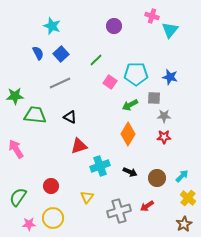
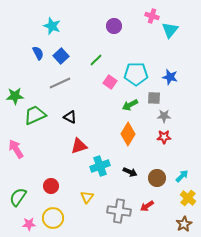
blue square: moved 2 px down
green trapezoid: rotated 30 degrees counterclockwise
gray cross: rotated 25 degrees clockwise
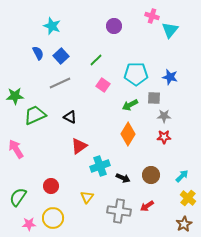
pink square: moved 7 px left, 3 px down
red triangle: rotated 18 degrees counterclockwise
black arrow: moved 7 px left, 6 px down
brown circle: moved 6 px left, 3 px up
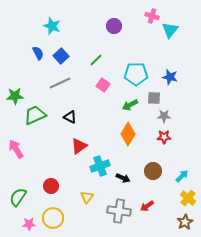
brown circle: moved 2 px right, 4 px up
brown star: moved 1 px right, 2 px up
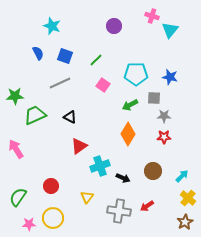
blue square: moved 4 px right; rotated 28 degrees counterclockwise
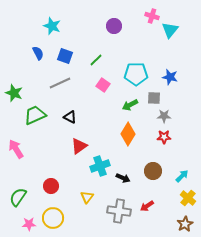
green star: moved 1 px left, 3 px up; rotated 24 degrees clockwise
brown star: moved 2 px down
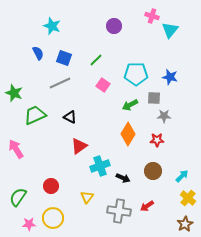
blue square: moved 1 px left, 2 px down
red star: moved 7 px left, 3 px down
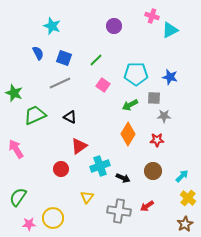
cyan triangle: rotated 24 degrees clockwise
red circle: moved 10 px right, 17 px up
